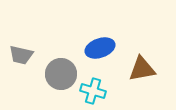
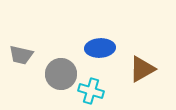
blue ellipse: rotated 16 degrees clockwise
brown triangle: rotated 20 degrees counterclockwise
cyan cross: moved 2 px left
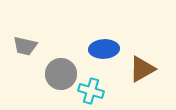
blue ellipse: moved 4 px right, 1 px down
gray trapezoid: moved 4 px right, 9 px up
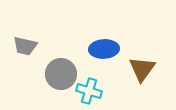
brown triangle: rotated 24 degrees counterclockwise
cyan cross: moved 2 px left
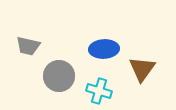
gray trapezoid: moved 3 px right
gray circle: moved 2 px left, 2 px down
cyan cross: moved 10 px right
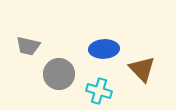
brown triangle: rotated 20 degrees counterclockwise
gray circle: moved 2 px up
